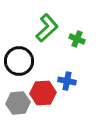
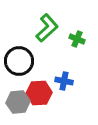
blue cross: moved 3 px left
red hexagon: moved 4 px left
gray hexagon: moved 1 px up
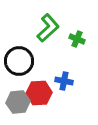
green L-shape: moved 1 px right
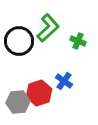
green cross: moved 1 px right, 2 px down
black circle: moved 20 px up
blue cross: rotated 24 degrees clockwise
red hexagon: rotated 15 degrees counterclockwise
